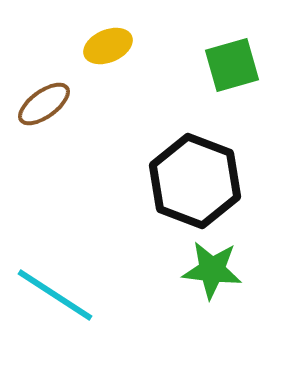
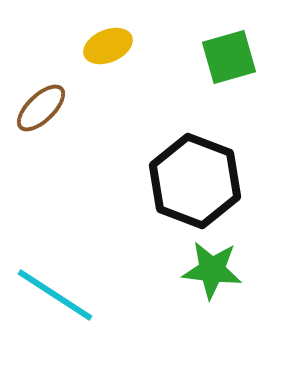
green square: moved 3 px left, 8 px up
brown ellipse: moved 3 px left, 4 px down; rotated 8 degrees counterclockwise
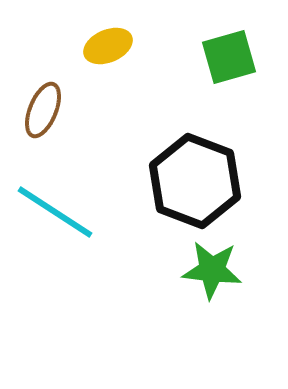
brown ellipse: moved 2 px right, 2 px down; rotated 24 degrees counterclockwise
cyan line: moved 83 px up
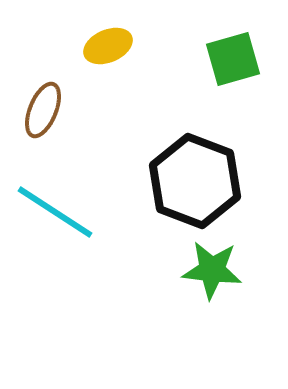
green square: moved 4 px right, 2 px down
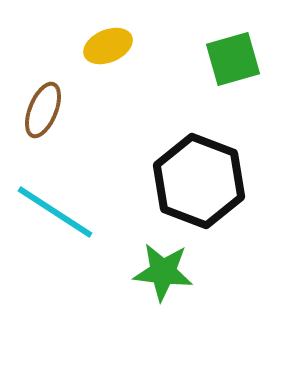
black hexagon: moved 4 px right
green star: moved 49 px left, 2 px down
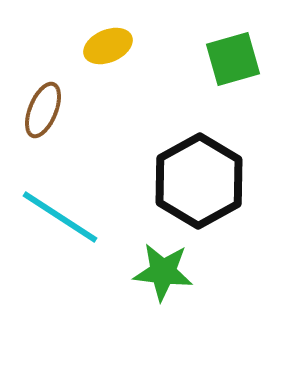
black hexagon: rotated 10 degrees clockwise
cyan line: moved 5 px right, 5 px down
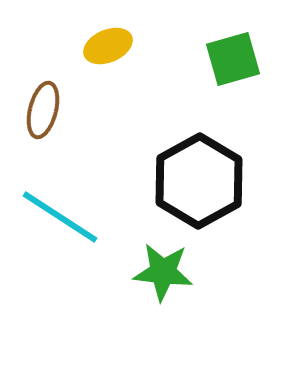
brown ellipse: rotated 8 degrees counterclockwise
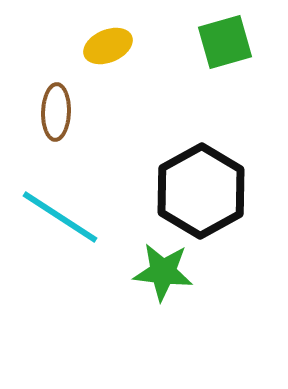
green square: moved 8 px left, 17 px up
brown ellipse: moved 13 px right, 2 px down; rotated 12 degrees counterclockwise
black hexagon: moved 2 px right, 10 px down
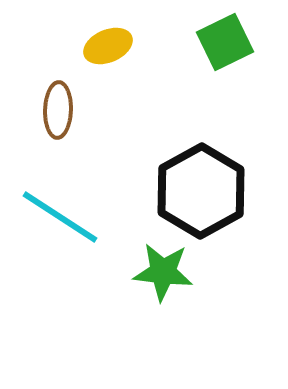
green square: rotated 10 degrees counterclockwise
brown ellipse: moved 2 px right, 2 px up
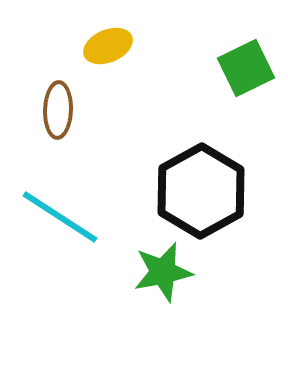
green square: moved 21 px right, 26 px down
green star: rotated 18 degrees counterclockwise
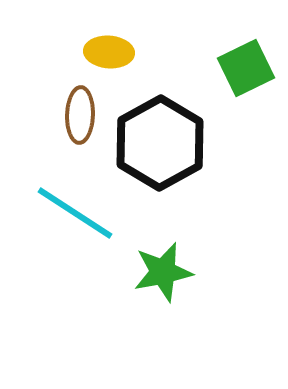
yellow ellipse: moved 1 px right, 6 px down; rotated 27 degrees clockwise
brown ellipse: moved 22 px right, 5 px down
black hexagon: moved 41 px left, 48 px up
cyan line: moved 15 px right, 4 px up
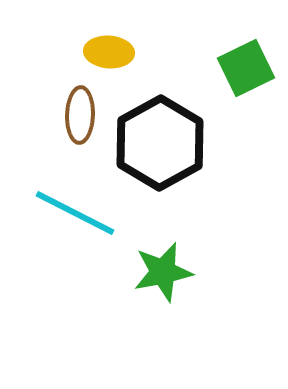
cyan line: rotated 6 degrees counterclockwise
